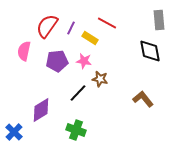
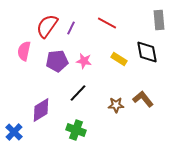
yellow rectangle: moved 29 px right, 21 px down
black diamond: moved 3 px left, 1 px down
brown star: moved 16 px right, 26 px down; rotated 14 degrees counterclockwise
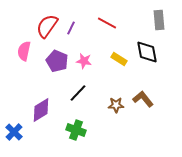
purple pentagon: rotated 30 degrees clockwise
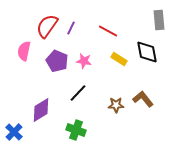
red line: moved 1 px right, 8 px down
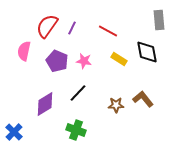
purple line: moved 1 px right
purple diamond: moved 4 px right, 6 px up
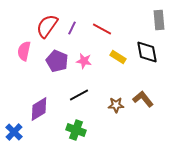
red line: moved 6 px left, 2 px up
yellow rectangle: moved 1 px left, 2 px up
black line: moved 1 px right, 2 px down; rotated 18 degrees clockwise
purple diamond: moved 6 px left, 5 px down
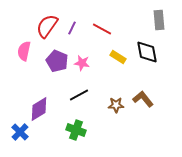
pink star: moved 2 px left, 2 px down
blue cross: moved 6 px right
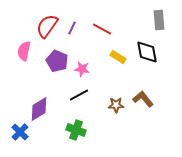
pink star: moved 6 px down
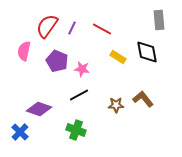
purple diamond: rotated 50 degrees clockwise
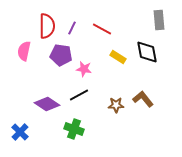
red semicircle: rotated 145 degrees clockwise
purple pentagon: moved 4 px right, 6 px up; rotated 15 degrees counterclockwise
pink star: moved 2 px right
purple diamond: moved 8 px right, 5 px up; rotated 15 degrees clockwise
green cross: moved 2 px left, 1 px up
